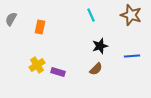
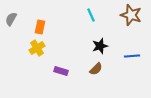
yellow cross: moved 17 px up
purple rectangle: moved 3 px right, 1 px up
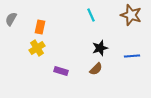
black star: moved 2 px down
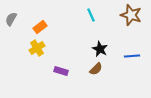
orange rectangle: rotated 40 degrees clockwise
black star: moved 1 px down; rotated 28 degrees counterclockwise
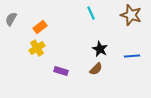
cyan line: moved 2 px up
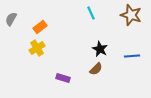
purple rectangle: moved 2 px right, 7 px down
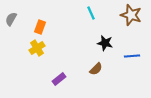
orange rectangle: rotated 32 degrees counterclockwise
black star: moved 5 px right, 6 px up; rotated 14 degrees counterclockwise
purple rectangle: moved 4 px left, 1 px down; rotated 56 degrees counterclockwise
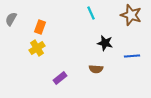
brown semicircle: rotated 48 degrees clockwise
purple rectangle: moved 1 px right, 1 px up
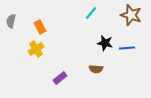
cyan line: rotated 64 degrees clockwise
gray semicircle: moved 2 px down; rotated 16 degrees counterclockwise
orange rectangle: rotated 48 degrees counterclockwise
yellow cross: moved 1 px left, 1 px down
blue line: moved 5 px left, 8 px up
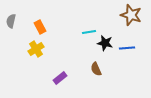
cyan line: moved 2 px left, 19 px down; rotated 40 degrees clockwise
brown semicircle: rotated 64 degrees clockwise
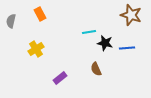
orange rectangle: moved 13 px up
